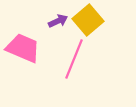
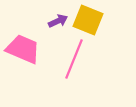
yellow square: rotated 28 degrees counterclockwise
pink trapezoid: moved 1 px down
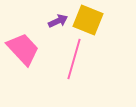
pink trapezoid: rotated 24 degrees clockwise
pink line: rotated 6 degrees counterclockwise
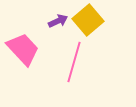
yellow square: rotated 28 degrees clockwise
pink line: moved 3 px down
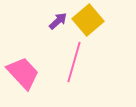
purple arrow: rotated 18 degrees counterclockwise
pink trapezoid: moved 24 px down
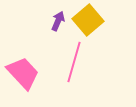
purple arrow: rotated 24 degrees counterclockwise
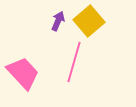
yellow square: moved 1 px right, 1 px down
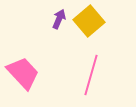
purple arrow: moved 1 px right, 2 px up
pink line: moved 17 px right, 13 px down
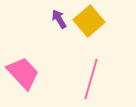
purple arrow: rotated 54 degrees counterclockwise
pink line: moved 4 px down
